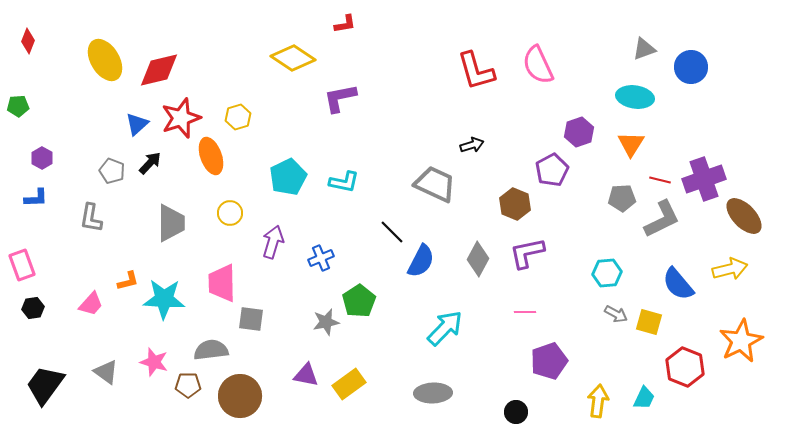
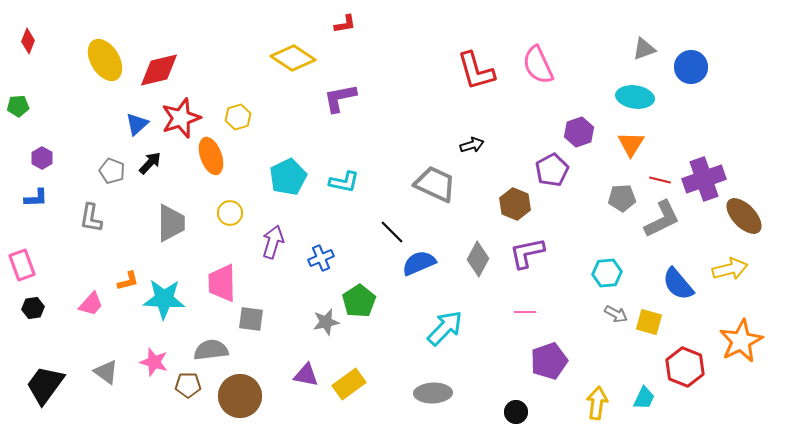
blue semicircle at (421, 261): moved 2 px left, 2 px down; rotated 140 degrees counterclockwise
yellow arrow at (598, 401): moved 1 px left, 2 px down
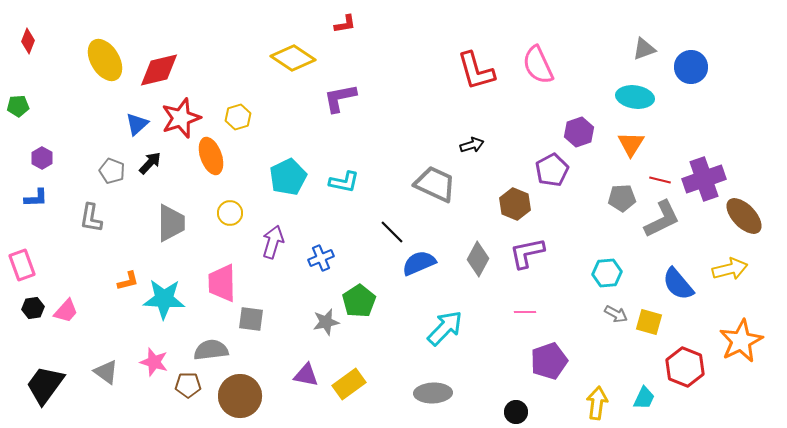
pink trapezoid at (91, 304): moved 25 px left, 7 px down
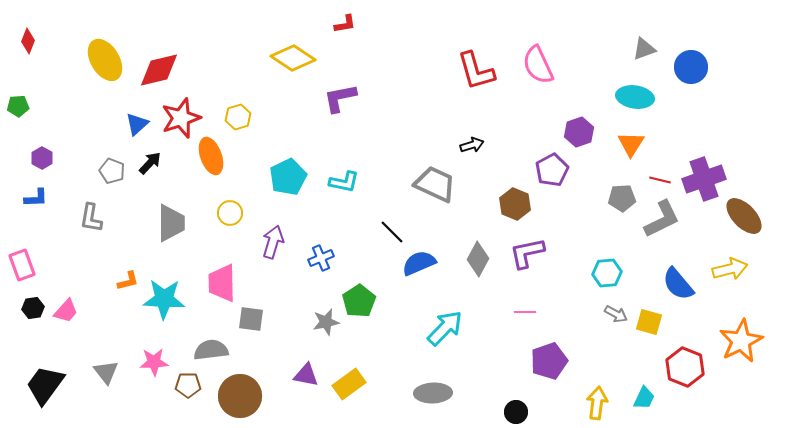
pink star at (154, 362): rotated 20 degrees counterclockwise
gray triangle at (106, 372): rotated 16 degrees clockwise
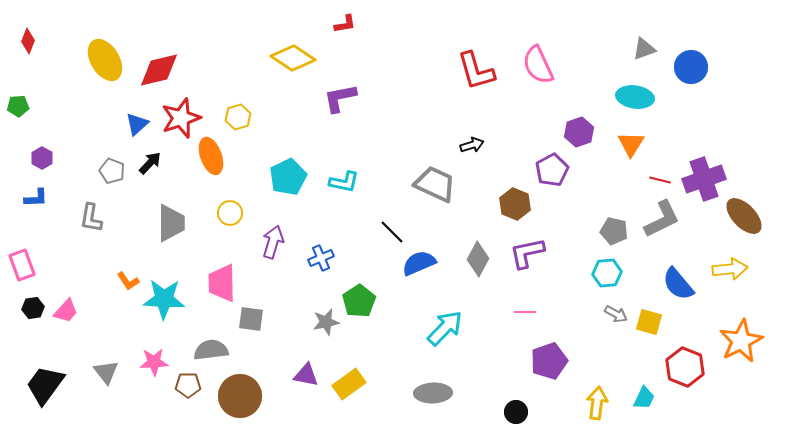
gray pentagon at (622, 198): moved 8 px left, 33 px down; rotated 16 degrees clockwise
yellow arrow at (730, 269): rotated 8 degrees clockwise
orange L-shape at (128, 281): rotated 70 degrees clockwise
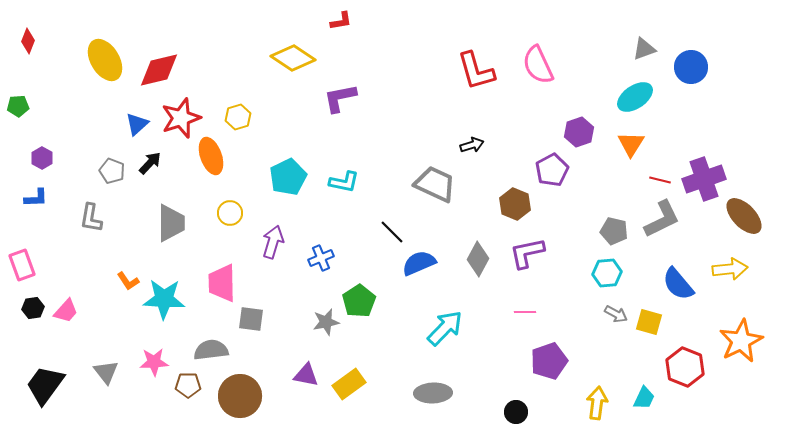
red L-shape at (345, 24): moved 4 px left, 3 px up
cyan ellipse at (635, 97): rotated 42 degrees counterclockwise
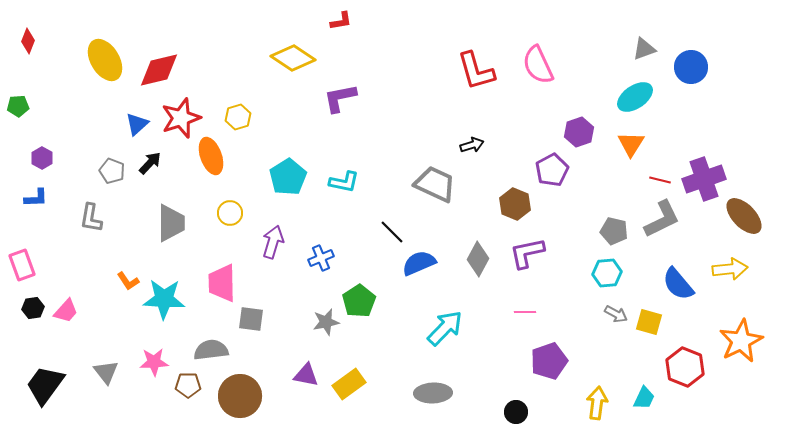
cyan pentagon at (288, 177): rotated 6 degrees counterclockwise
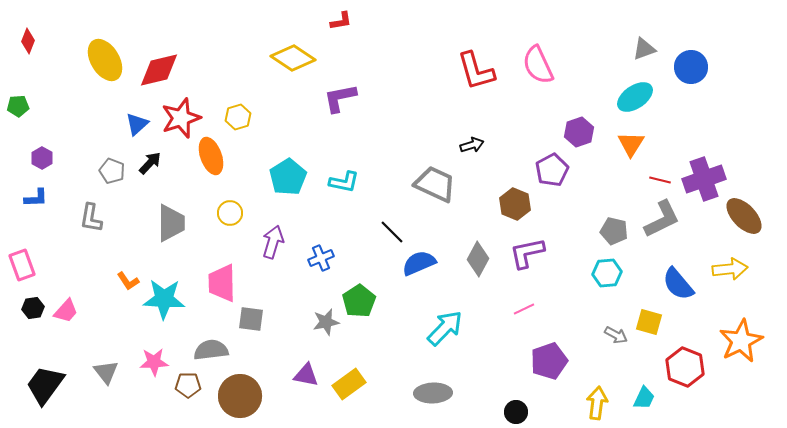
pink line at (525, 312): moved 1 px left, 3 px up; rotated 25 degrees counterclockwise
gray arrow at (616, 314): moved 21 px down
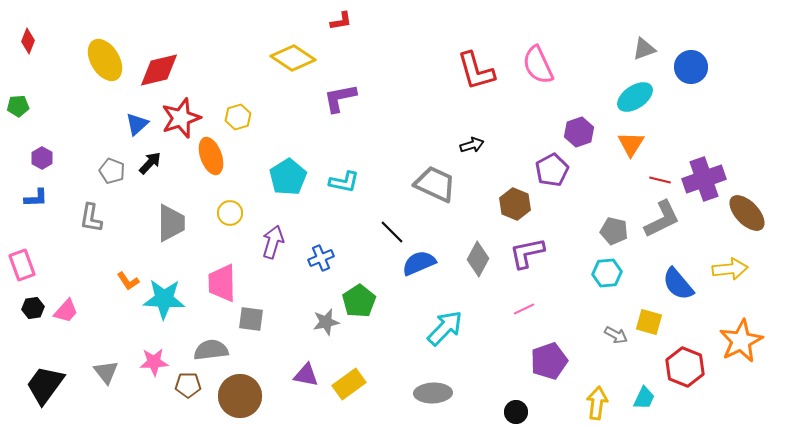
brown ellipse at (744, 216): moved 3 px right, 3 px up
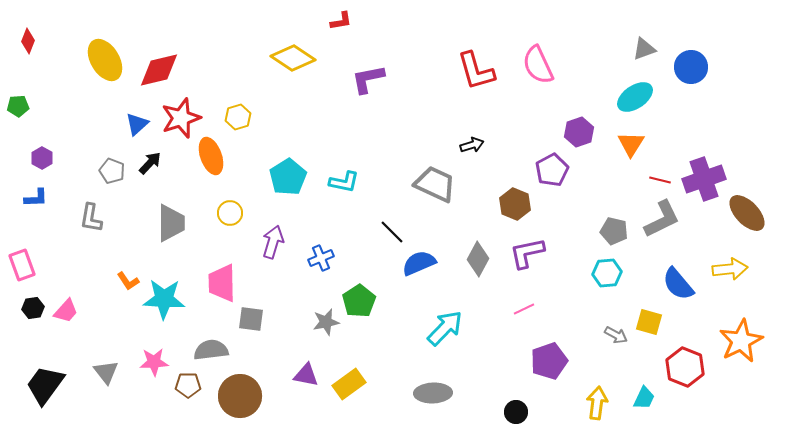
purple L-shape at (340, 98): moved 28 px right, 19 px up
